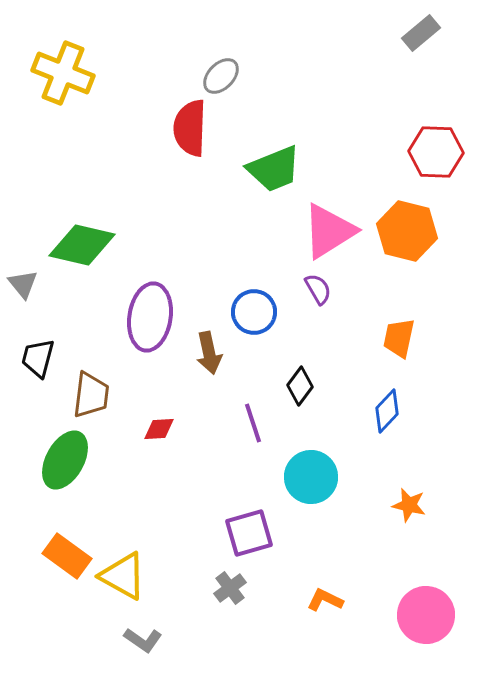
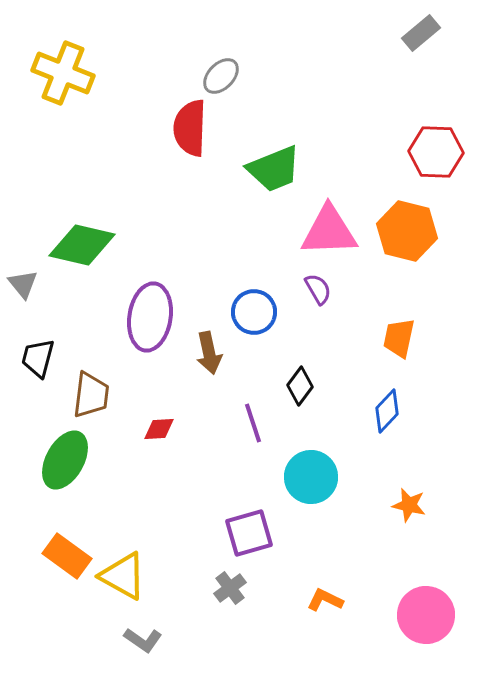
pink triangle: rotated 30 degrees clockwise
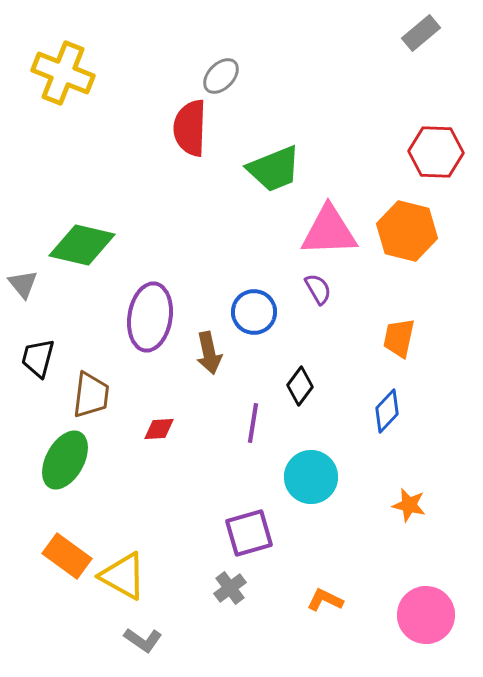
purple line: rotated 27 degrees clockwise
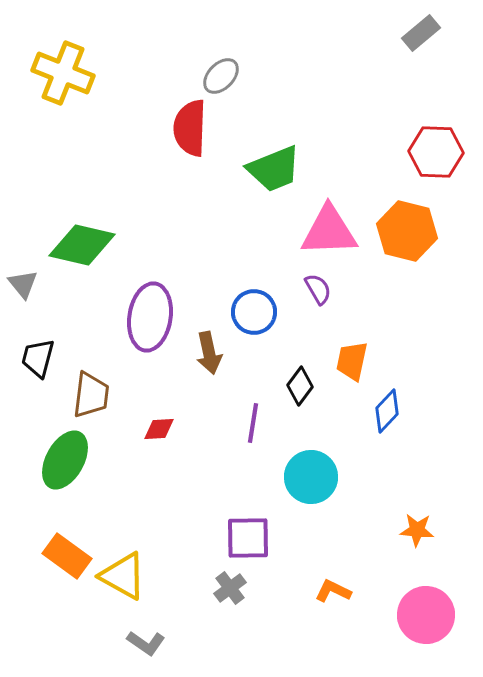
orange trapezoid: moved 47 px left, 23 px down
orange star: moved 8 px right, 25 px down; rotated 8 degrees counterclockwise
purple square: moved 1 px left, 5 px down; rotated 15 degrees clockwise
orange L-shape: moved 8 px right, 9 px up
gray L-shape: moved 3 px right, 3 px down
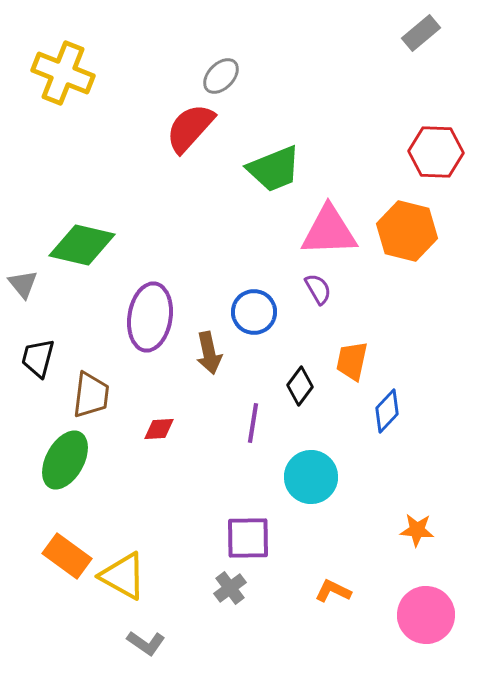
red semicircle: rotated 40 degrees clockwise
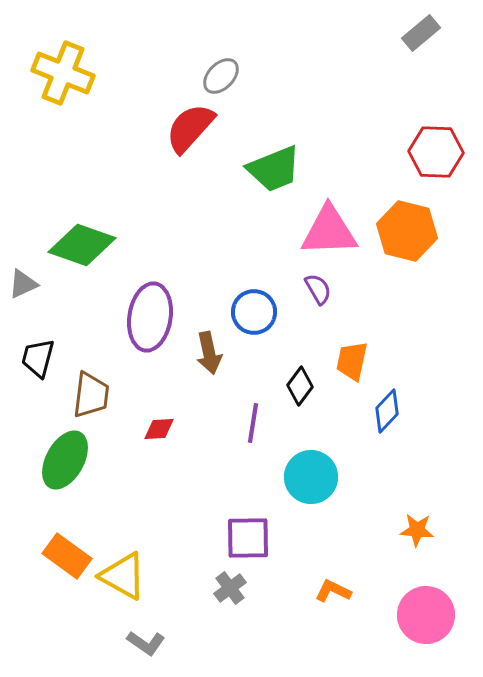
green diamond: rotated 6 degrees clockwise
gray triangle: rotated 44 degrees clockwise
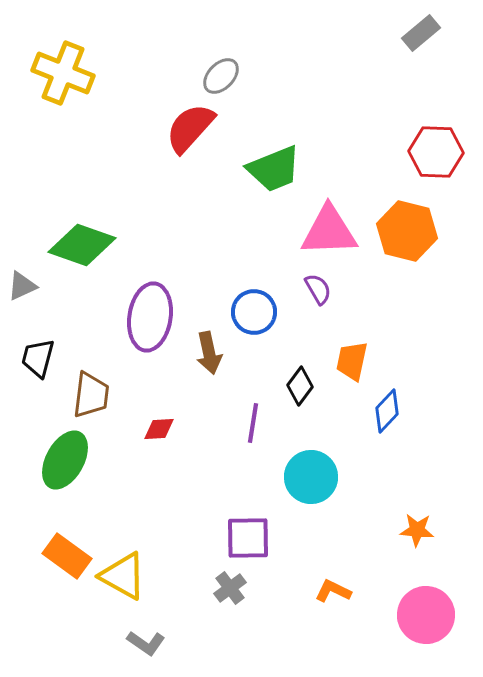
gray triangle: moved 1 px left, 2 px down
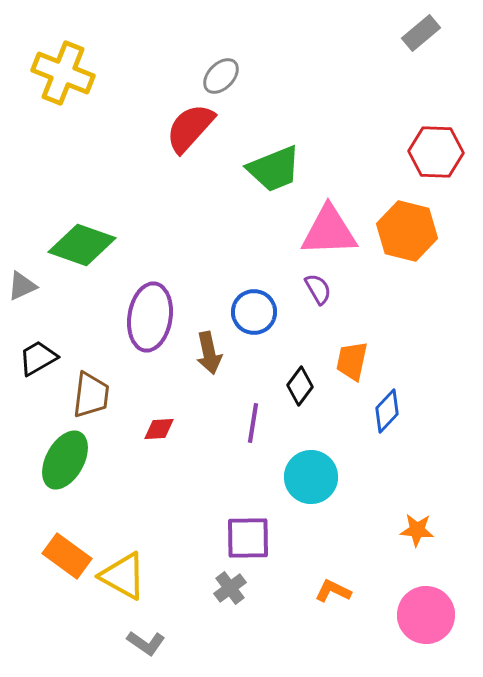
black trapezoid: rotated 45 degrees clockwise
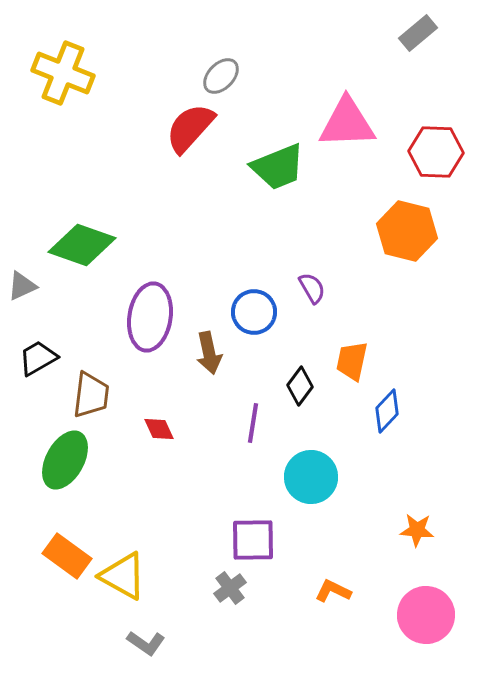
gray rectangle: moved 3 px left
green trapezoid: moved 4 px right, 2 px up
pink triangle: moved 18 px right, 108 px up
purple semicircle: moved 6 px left, 1 px up
red diamond: rotated 68 degrees clockwise
purple square: moved 5 px right, 2 px down
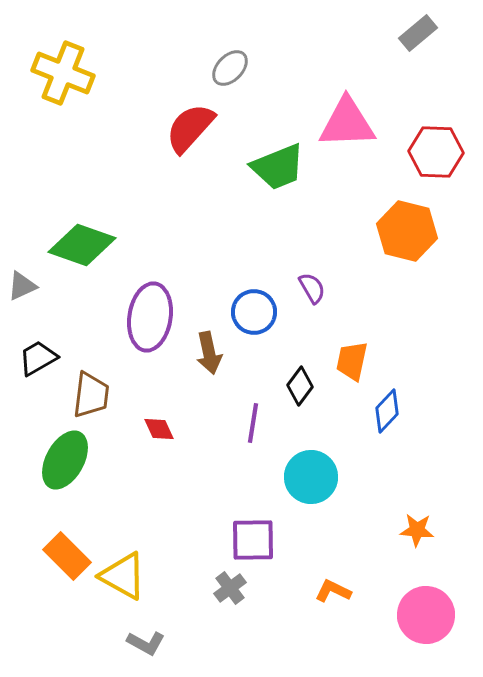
gray ellipse: moved 9 px right, 8 px up
orange rectangle: rotated 9 degrees clockwise
gray L-shape: rotated 6 degrees counterclockwise
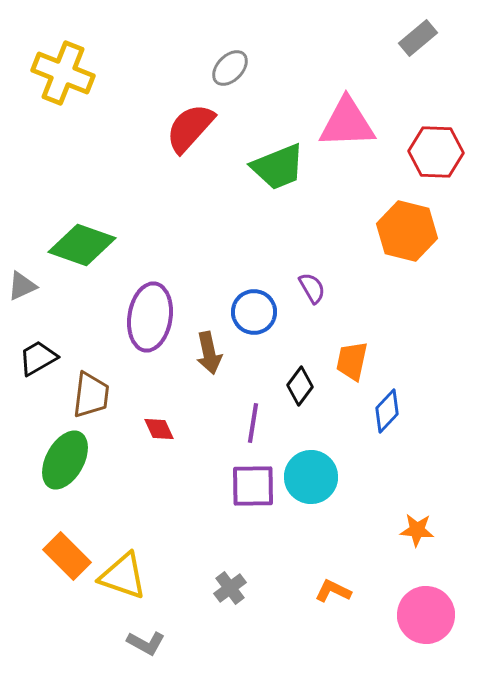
gray rectangle: moved 5 px down
purple square: moved 54 px up
yellow triangle: rotated 10 degrees counterclockwise
